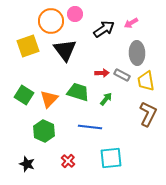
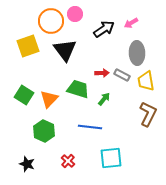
green trapezoid: moved 3 px up
green arrow: moved 2 px left
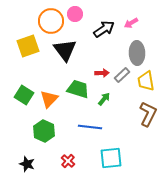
gray rectangle: rotated 70 degrees counterclockwise
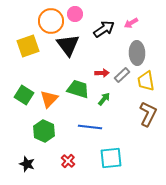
black triangle: moved 3 px right, 5 px up
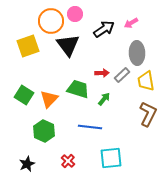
black star: rotated 28 degrees clockwise
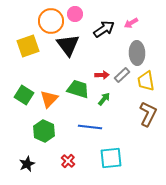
red arrow: moved 2 px down
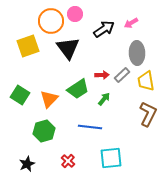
black triangle: moved 3 px down
green trapezoid: rotated 130 degrees clockwise
green square: moved 4 px left
green hexagon: rotated 20 degrees clockwise
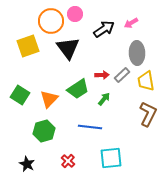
black star: rotated 21 degrees counterclockwise
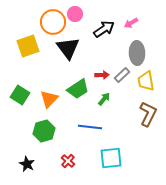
orange circle: moved 2 px right, 1 px down
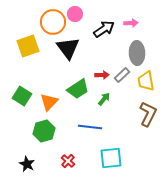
pink arrow: rotated 152 degrees counterclockwise
green square: moved 2 px right, 1 px down
orange triangle: moved 3 px down
